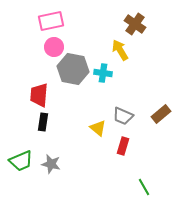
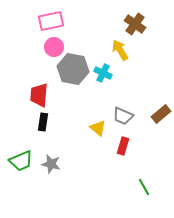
cyan cross: rotated 18 degrees clockwise
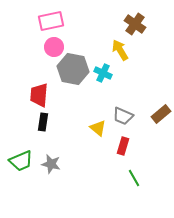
green line: moved 10 px left, 9 px up
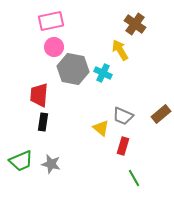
yellow triangle: moved 3 px right
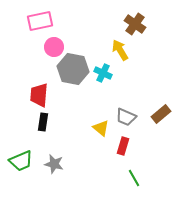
pink rectangle: moved 11 px left
gray trapezoid: moved 3 px right, 1 px down
gray star: moved 3 px right
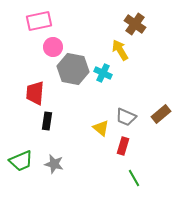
pink rectangle: moved 1 px left
pink circle: moved 1 px left
red trapezoid: moved 4 px left, 2 px up
black rectangle: moved 4 px right, 1 px up
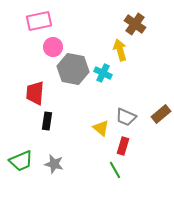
yellow arrow: rotated 15 degrees clockwise
green line: moved 19 px left, 8 px up
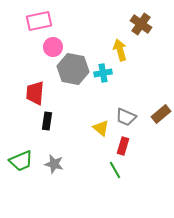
brown cross: moved 6 px right
cyan cross: rotated 36 degrees counterclockwise
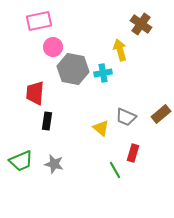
red rectangle: moved 10 px right, 7 px down
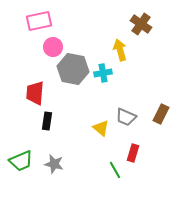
brown rectangle: rotated 24 degrees counterclockwise
